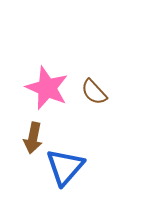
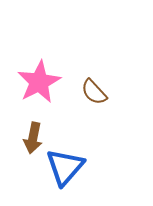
pink star: moved 8 px left, 6 px up; rotated 21 degrees clockwise
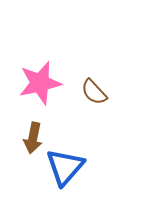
pink star: moved 1 px right, 1 px down; rotated 15 degrees clockwise
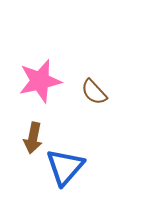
pink star: moved 2 px up
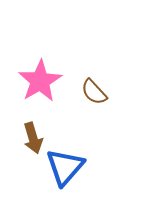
pink star: rotated 18 degrees counterclockwise
brown arrow: rotated 28 degrees counterclockwise
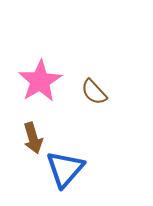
blue triangle: moved 2 px down
